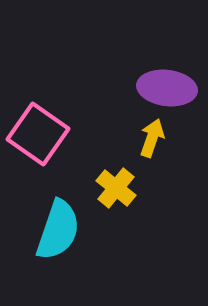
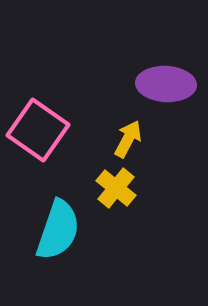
purple ellipse: moved 1 px left, 4 px up; rotated 4 degrees counterclockwise
pink square: moved 4 px up
yellow arrow: moved 24 px left, 1 px down; rotated 9 degrees clockwise
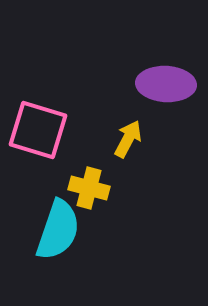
pink square: rotated 18 degrees counterclockwise
yellow cross: moved 27 px left; rotated 24 degrees counterclockwise
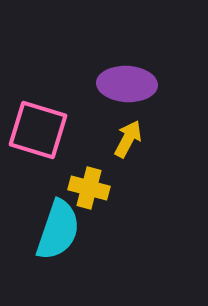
purple ellipse: moved 39 px left
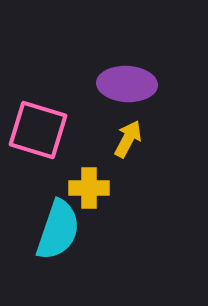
yellow cross: rotated 15 degrees counterclockwise
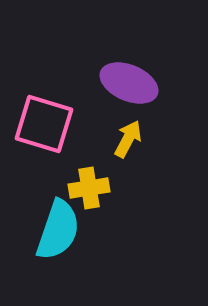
purple ellipse: moved 2 px right, 1 px up; rotated 20 degrees clockwise
pink square: moved 6 px right, 6 px up
yellow cross: rotated 9 degrees counterclockwise
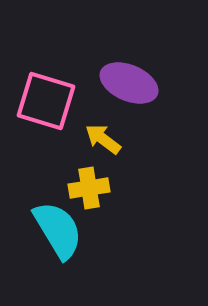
pink square: moved 2 px right, 23 px up
yellow arrow: moved 25 px left; rotated 81 degrees counterclockwise
cyan semicircle: rotated 50 degrees counterclockwise
